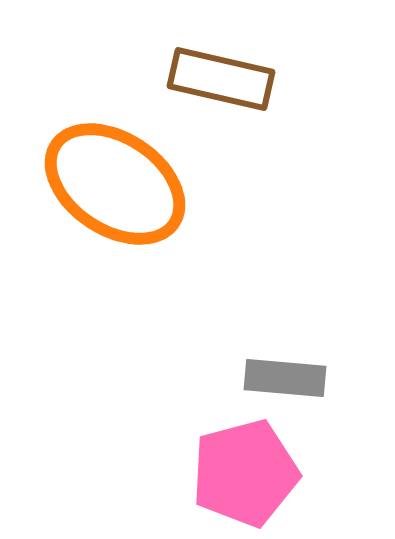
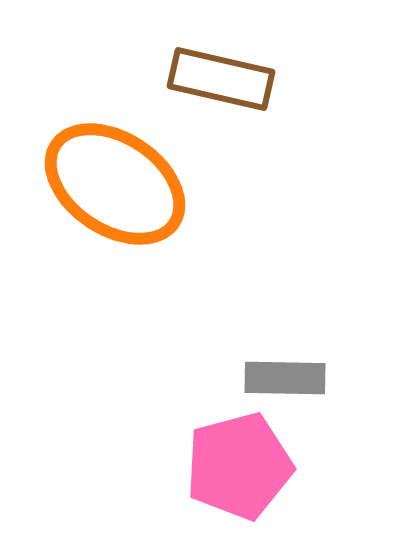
gray rectangle: rotated 4 degrees counterclockwise
pink pentagon: moved 6 px left, 7 px up
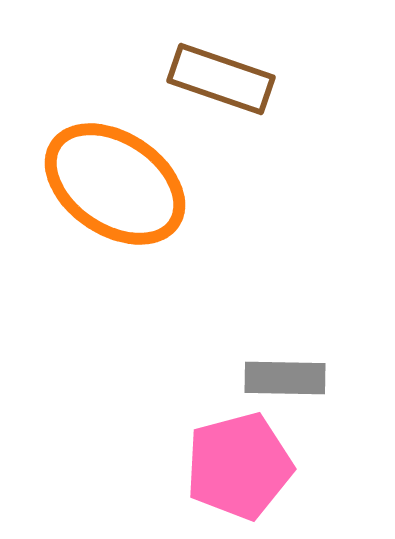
brown rectangle: rotated 6 degrees clockwise
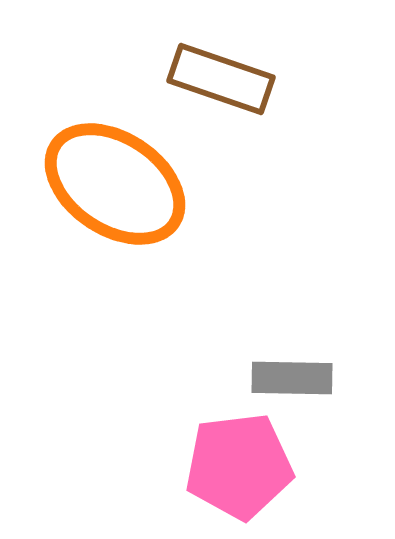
gray rectangle: moved 7 px right
pink pentagon: rotated 8 degrees clockwise
